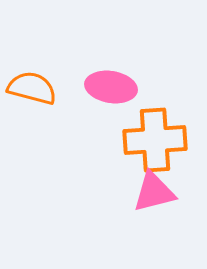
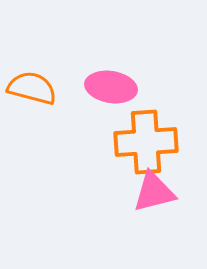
orange cross: moved 9 px left, 2 px down
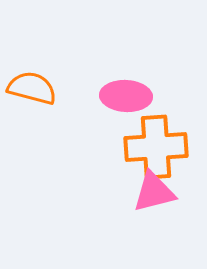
pink ellipse: moved 15 px right, 9 px down; rotated 6 degrees counterclockwise
orange cross: moved 10 px right, 5 px down
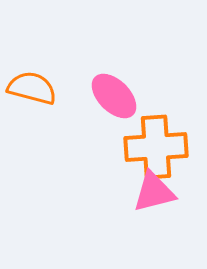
pink ellipse: moved 12 px left; rotated 42 degrees clockwise
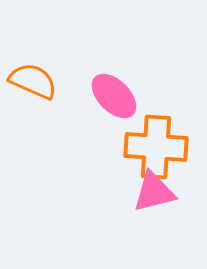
orange semicircle: moved 1 px right, 7 px up; rotated 9 degrees clockwise
orange cross: rotated 8 degrees clockwise
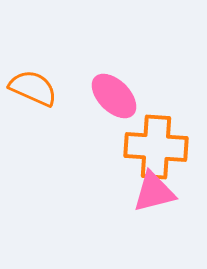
orange semicircle: moved 7 px down
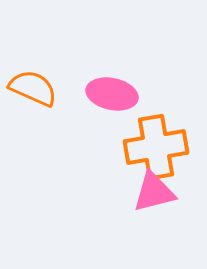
pink ellipse: moved 2 px left, 2 px up; rotated 33 degrees counterclockwise
orange cross: rotated 14 degrees counterclockwise
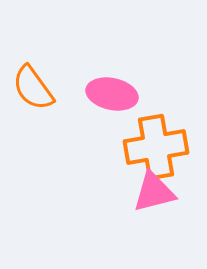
orange semicircle: rotated 150 degrees counterclockwise
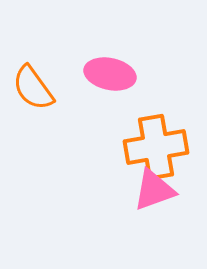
pink ellipse: moved 2 px left, 20 px up
pink triangle: moved 2 px up; rotated 6 degrees counterclockwise
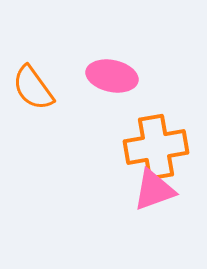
pink ellipse: moved 2 px right, 2 px down
